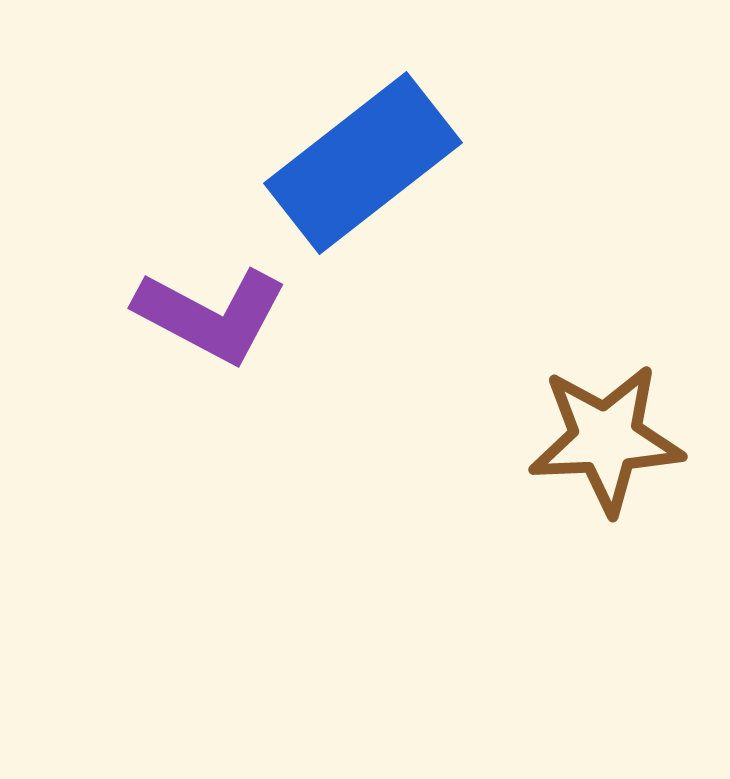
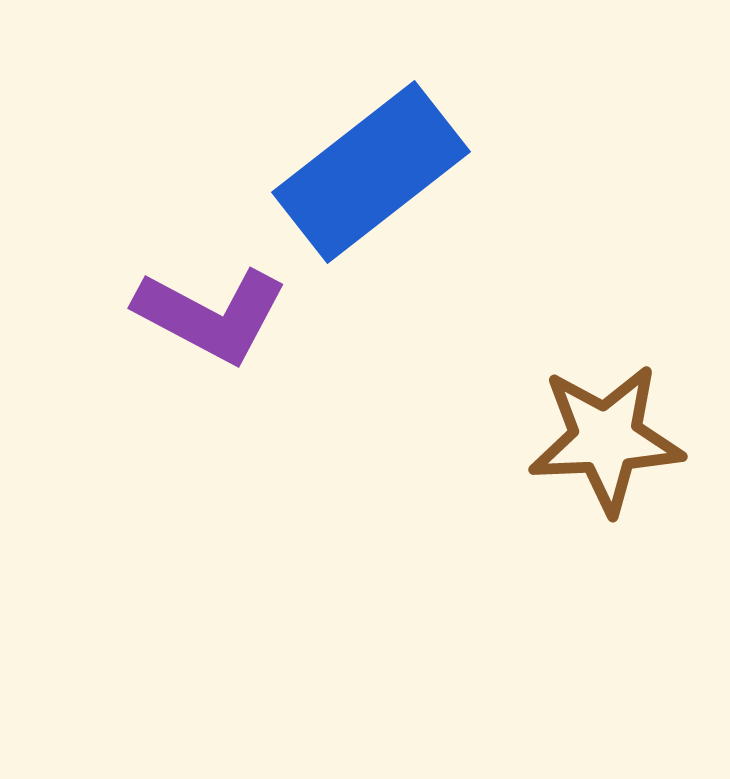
blue rectangle: moved 8 px right, 9 px down
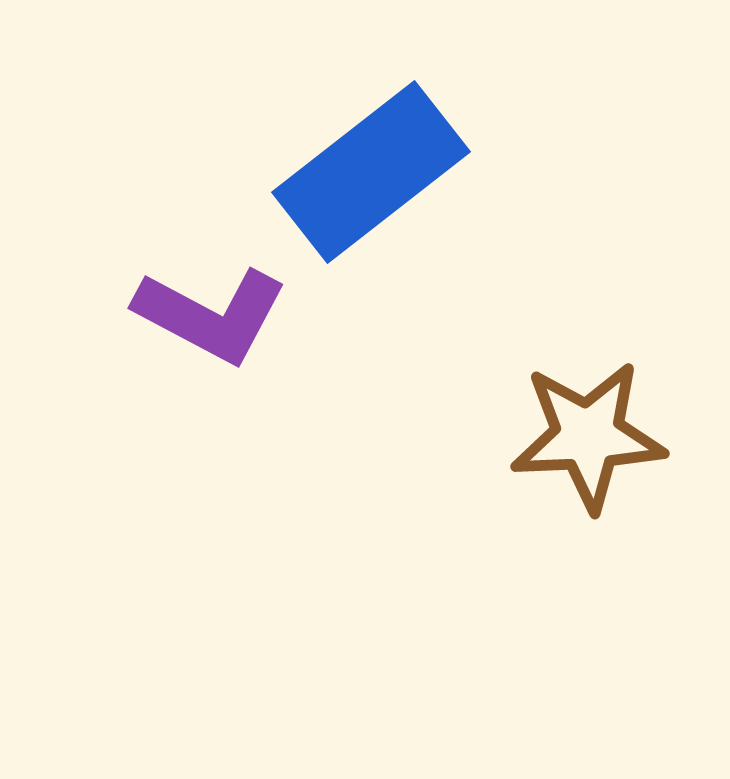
brown star: moved 18 px left, 3 px up
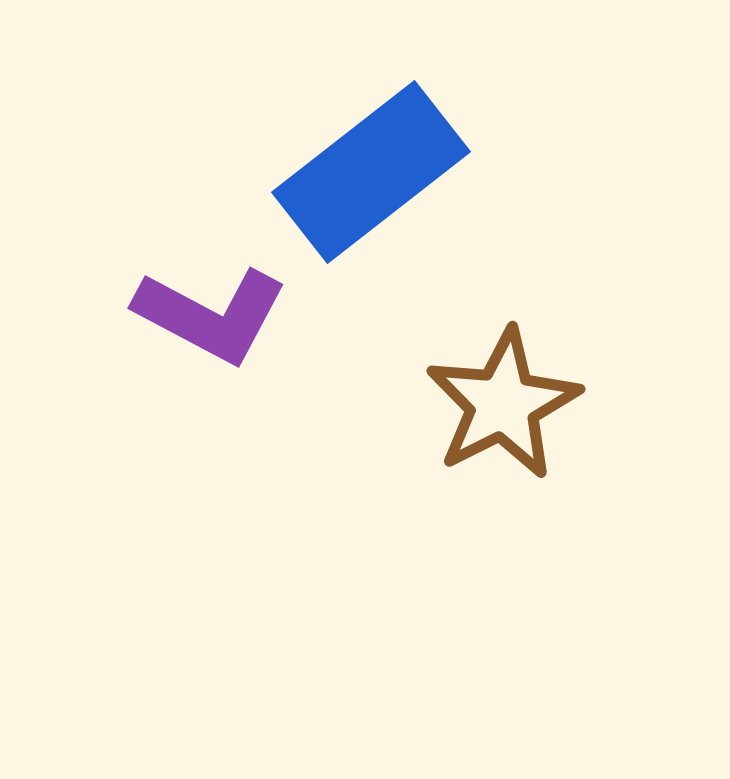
brown star: moved 85 px left, 32 px up; rotated 24 degrees counterclockwise
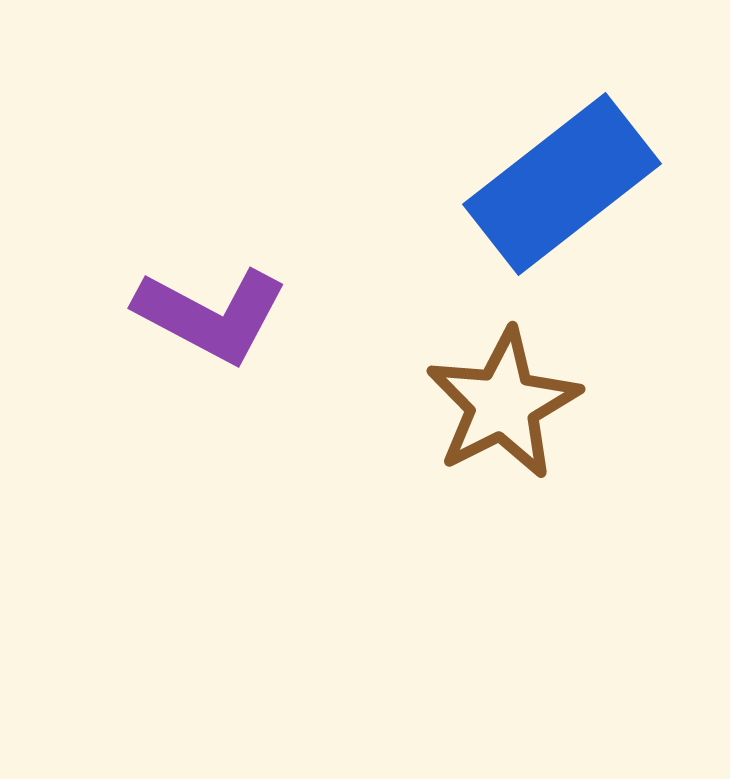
blue rectangle: moved 191 px right, 12 px down
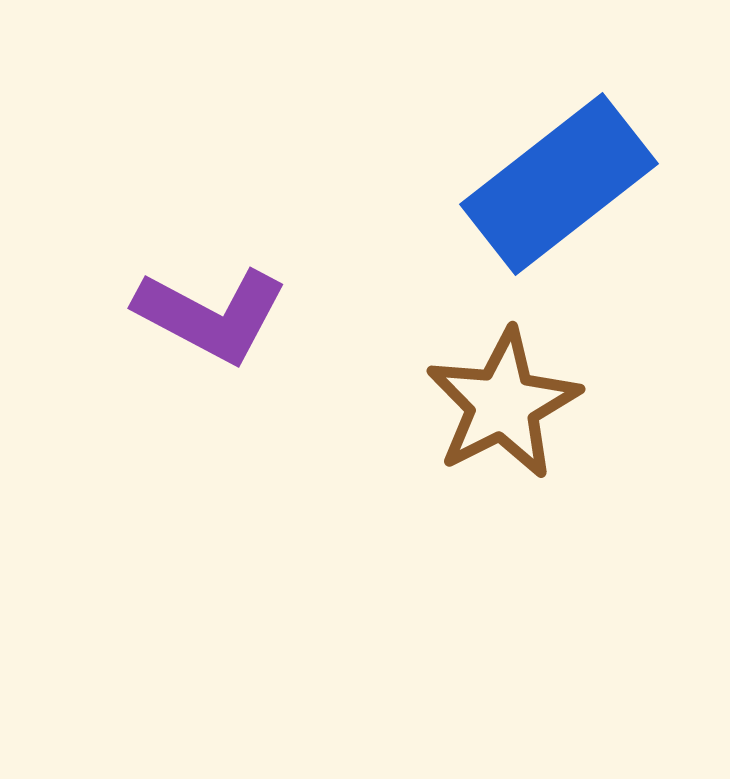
blue rectangle: moved 3 px left
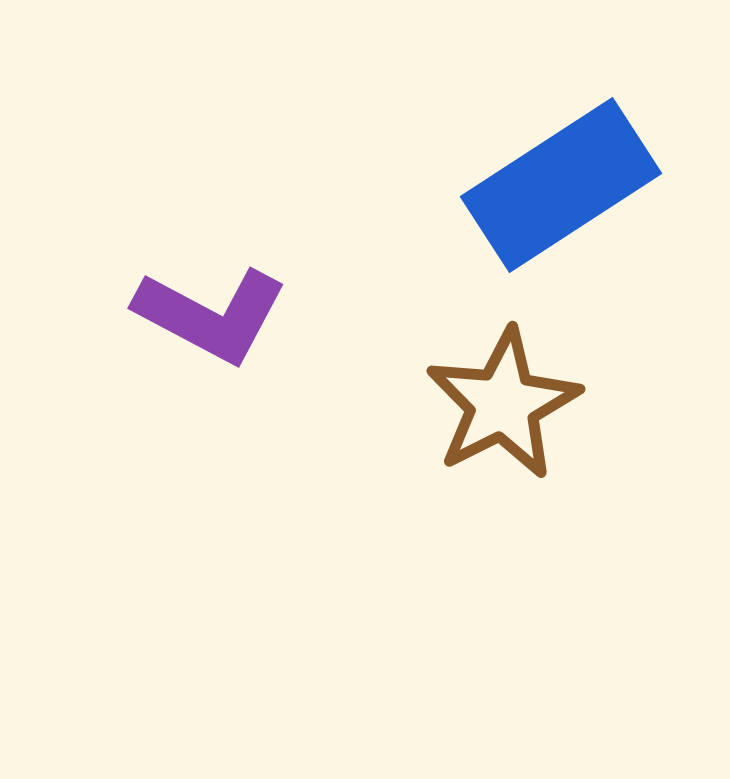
blue rectangle: moved 2 px right, 1 px down; rotated 5 degrees clockwise
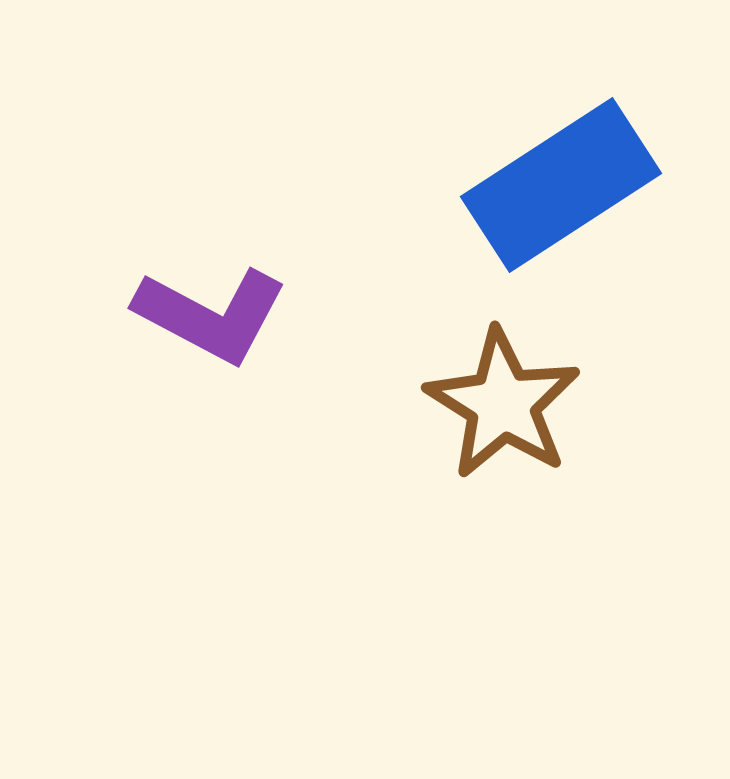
brown star: rotated 13 degrees counterclockwise
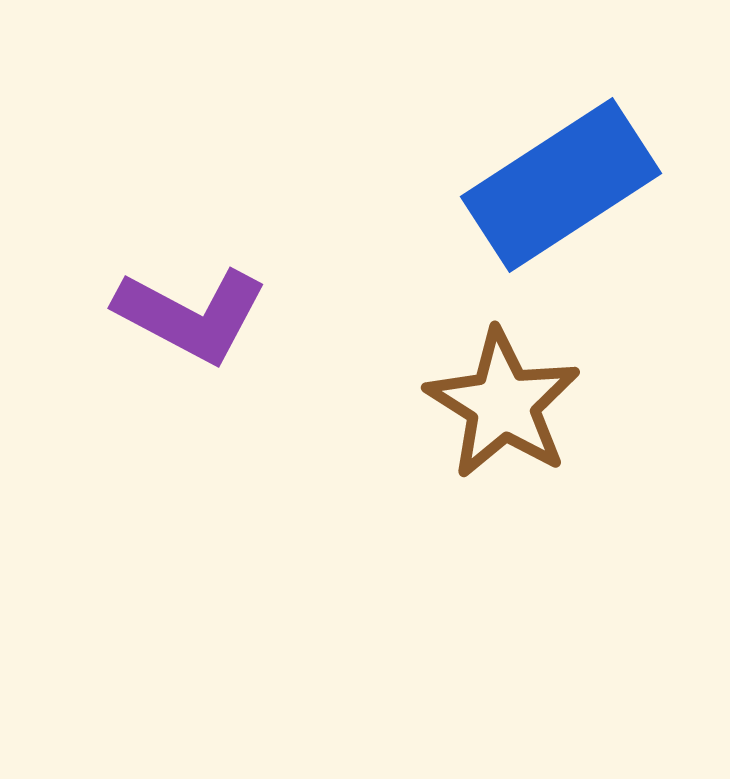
purple L-shape: moved 20 px left
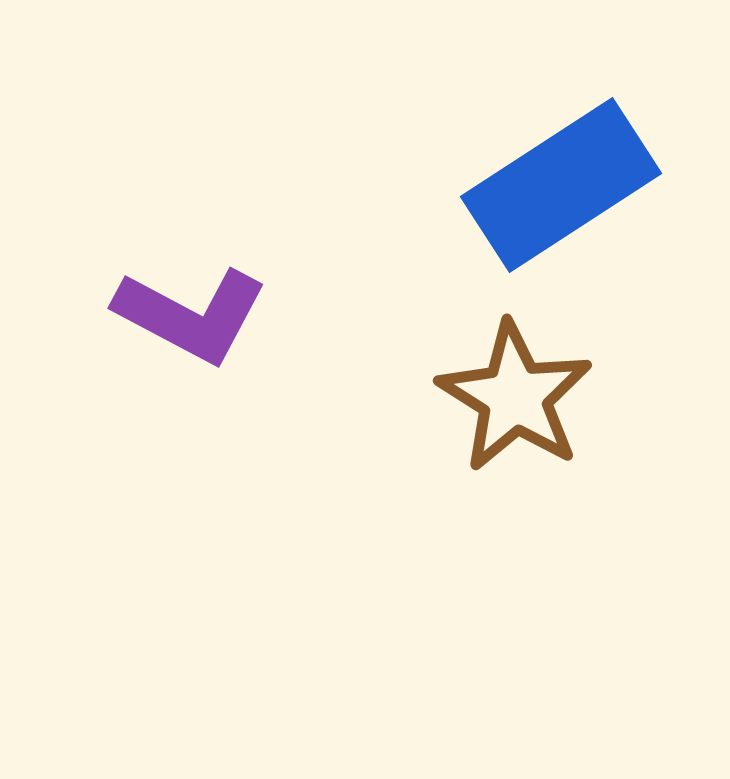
brown star: moved 12 px right, 7 px up
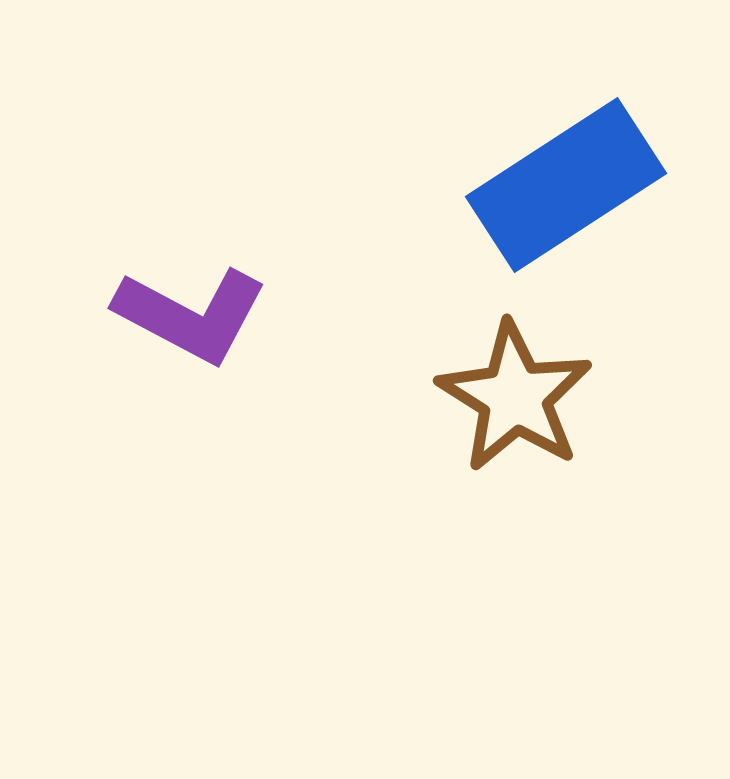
blue rectangle: moved 5 px right
